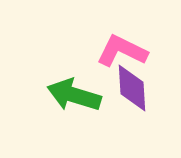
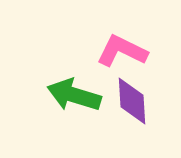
purple diamond: moved 13 px down
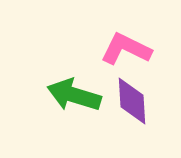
pink L-shape: moved 4 px right, 2 px up
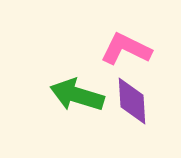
green arrow: moved 3 px right
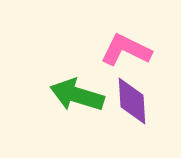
pink L-shape: moved 1 px down
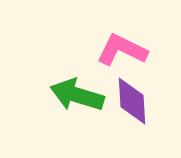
pink L-shape: moved 4 px left
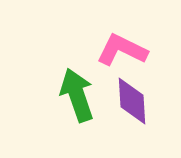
green arrow: rotated 54 degrees clockwise
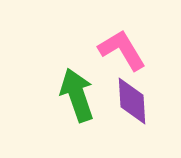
pink L-shape: rotated 33 degrees clockwise
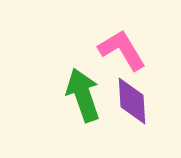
green arrow: moved 6 px right
